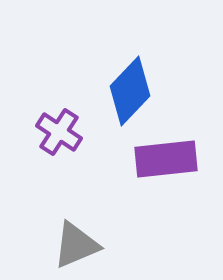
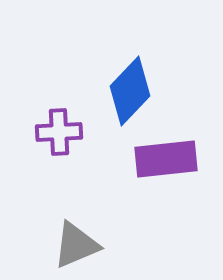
purple cross: rotated 36 degrees counterclockwise
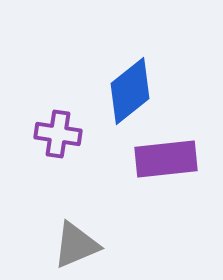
blue diamond: rotated 8 degrees clockwise
purple cross: moved 1 px left, 2 px down; rotated 12 degrees clockwise
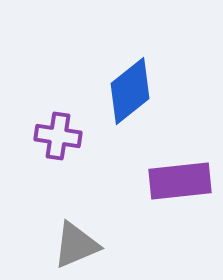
purple cross: moved 2 px down
purple rectangle: moved 14 px right, 22 px down
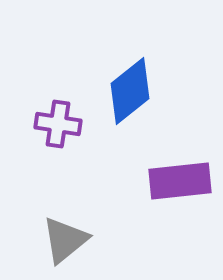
purple cross: moved 12 px up
gray triangle: moved 11 px left, 5 px up; rotated 16 degrees counterclockwise
